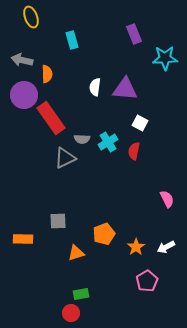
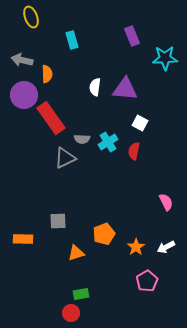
purple rectangle: moved 2 px left, 2 px down
pink semicircle: moved 1 px left, 3 px down
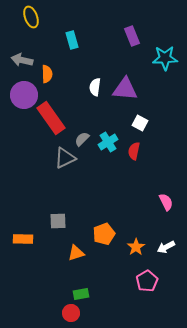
gray semicircle: rotated 133 degrees clockwise
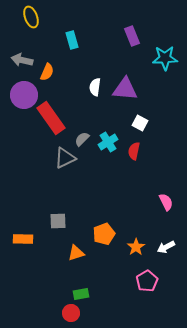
orange semicircle: moved 2 px up; rotated 24 degrees clockwise
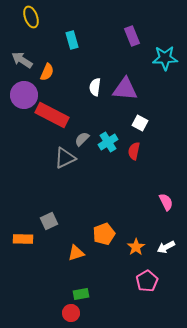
gray arrow: rotated 20 degrees clockwise
red rectangle: moved 1 px right, 3 px up; rotated 28 degrees counterclockwise
gray square: moved 9 px left; rotated 24 degrees counterclockwise
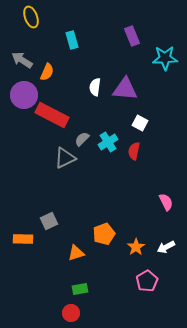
green rectangle: moved 1 px left, 5 px up
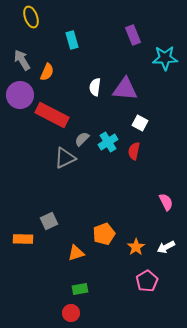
purple rectangle: moved 1 px right, 1 px up
gray arrow: rotated 25 degrees clockwise
purple circle: moved 4 px left
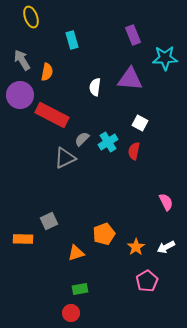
orange semicircle: rotated 12 degrees counterclockwise
purple triangle: moved 5 px right, 10 px up
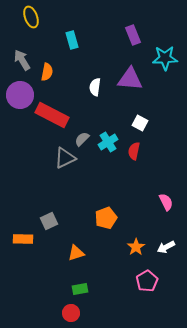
orange pentagon: moved 2 px right, 16 px up
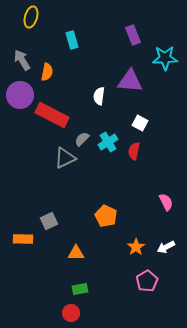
yellow ellipse: rotated 35 degrees clockwise
purple triangle: moved 2 px down
white semicircle: moved 4 px right, 9 px down
orange pentagon: moved 2 px up; rotated 25 degrees counterclockwise
orange triangle: rotated 18 degrees clockwise
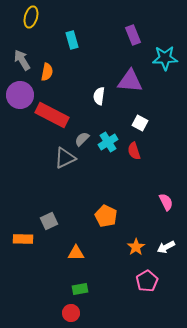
red semicircle: rotated 30 degrees counterclockwise
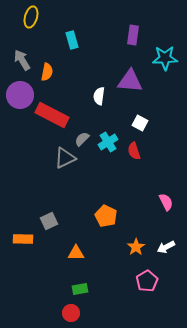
purple rectangle: rotated 30 degrees clockwise
